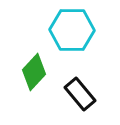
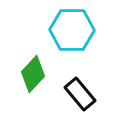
green diamond: moved 1 px left, 2 px down
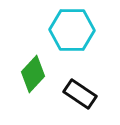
black rectangle: rotated 16 degrees counterclockwise
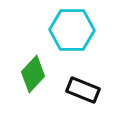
black rectangle: moved 3 px right, 4 px up; rotated 12 degrees counterclockwise
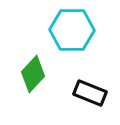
black rectangle: moved 7 px right, 3 px down
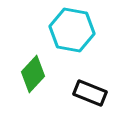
cyan hexagon: rotated 9 degrees clockwise
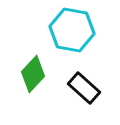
black rectangle: moved 6 px left, 5 px up; rotated 20 degrees clockwise
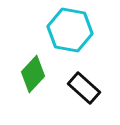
cyan hexagon: moved 2 px left
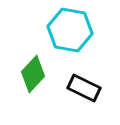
black rectangle: rotated 16 degrees counterclockwise
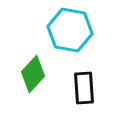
black rectangle: rotated 60 degrees clockwise
